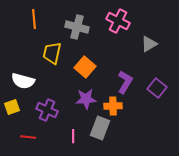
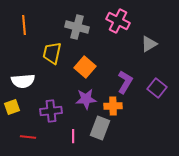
orange line: moved 10 px left, 6 px down
white semicircle: rotated 20 degrees counterclockwise
purple cross: moved 4 px right, 1 px down; rotated 30 degrees counterclockwise
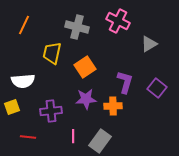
orange line: rotated 30 degrees clockwise
orange square: rotated 15 degrees clockwise
purple L-shape: rotated 15 degrees counterclockwise
gray rectangle: moved 13 px down; rotated 15 degrees clockwise
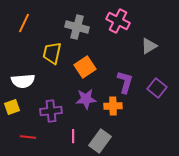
orange line: moved 2 px up
gray triangle: moved 2 px down
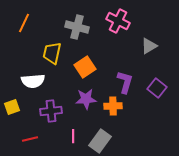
white semicircle: moved 10 px right
red line: moved 2 px right, 2 px down; rotated 21 degrees counterclockwise
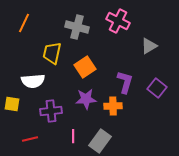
yellow square: moved 3 px up; rotated 28 degrees clockwise
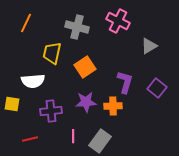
orange line: moved 2 px right
purple star: moved 3 px down
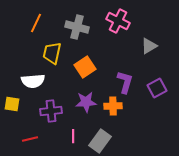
orange line: moved 10 px right
purple square: rotated 24 degrees clockwise
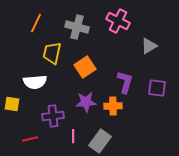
white semicircle: moved 2 px right, 1 px down
purple square: rotated 36 degrees clockwise
purple cross: moved 2 px right, 5 px down
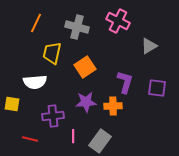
red line: rotated 28 degrees clockwise
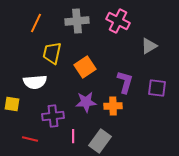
gray cross: moved 6 px up; rotated 20 degrees counterclockwise
